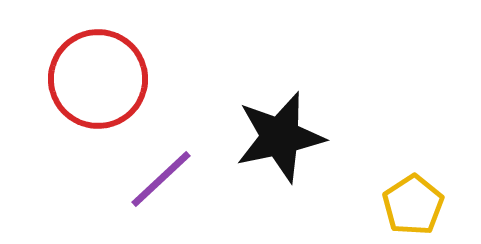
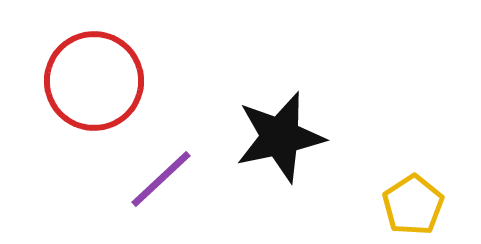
red circle: moved 4 px left, 2 px down
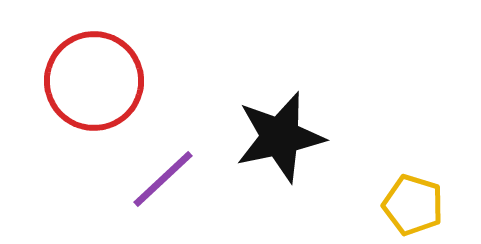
purple line: moved 2 px right
yellow pentagon: rotated 22 degrees counterclockwise
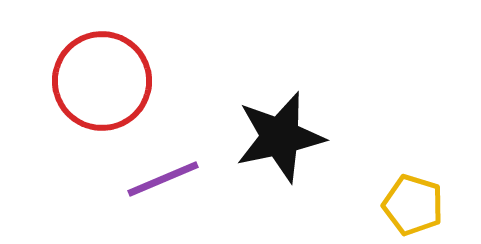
red circle: moved 8 px right
purple line: rotated 20 degrees clockwise
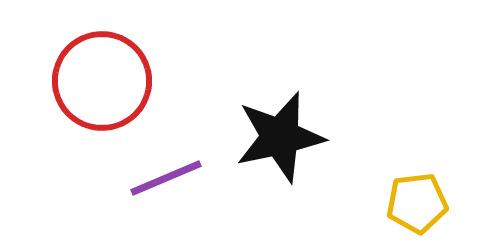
purple line: moved 3 px right, 1 px up
yellow pentagon: moved 4 px right, 2 px up; rotated 24 degrees counterclockwise
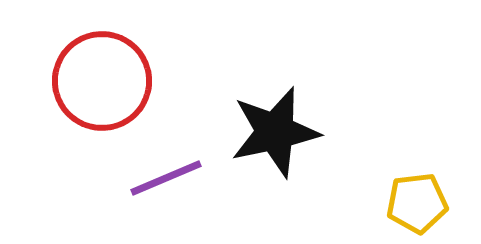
black star: moved 5 px left, 5 px up
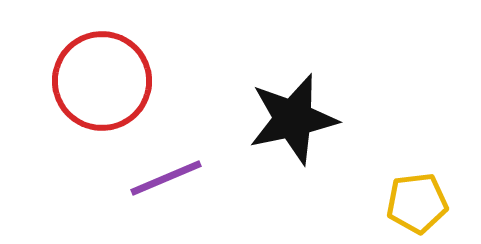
black star: moved 18 px right, 13 px up
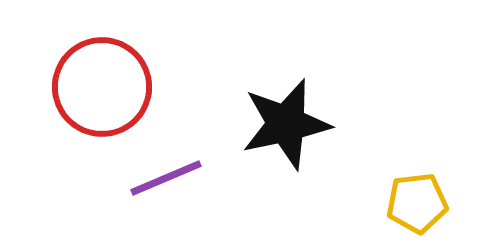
red circle: moved 6 px down
black star: moved 7 px left, 5 px down
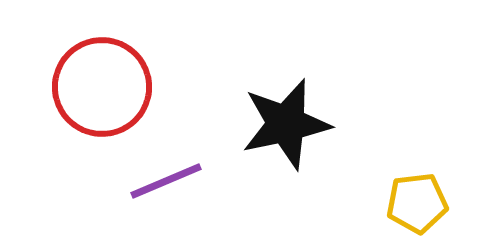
purple line: moved 3 px down
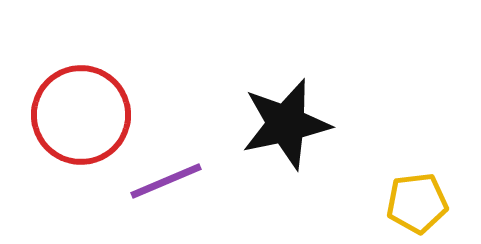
red circle: moved 21 px left, 28 px down
